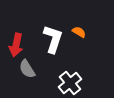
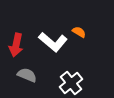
white L-shape: moved 3 px down; rotated 112 degrees clockwise
gray semicircle: moved 6 px down; rotated 144 degrees clockwise
white cross: moved 1 px right
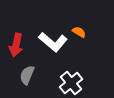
gray semicircle: rotated 90 degrees counterclockwise
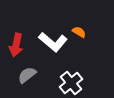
gray semicircle: rotated 30 degrees clockwise
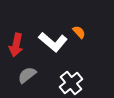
orange semicircle: rotated 16 degrees clockwise
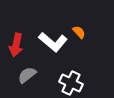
white cross: rotated 25 degrees counterclockwise
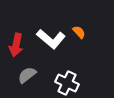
white L-shape: moved 2 px left, 3 px up
white cross: moved 4 px left
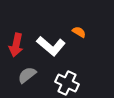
orange semicircle: rotated 16 degrees counterclockwise
white L-shape: moved 7 px down
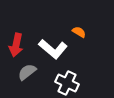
white L-shape: moved 2 px right, 3 px down
gray semicircle: moved 3 px up
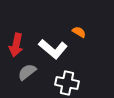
white cross: rotated 15 degrees counterclockwise
